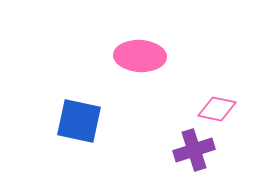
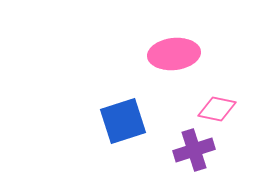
pink ellipse: moved 34 px right, 2 px up; rotated 9 degrees counterclockwise
blue square: moved 44 px right; rotated 30 degrees counterclockwise
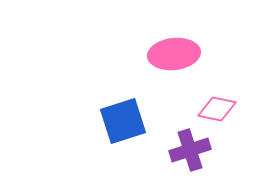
purple cross: moved 4 px left
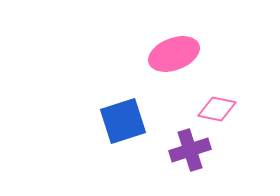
pink ellipse: rotated 15 degrees counterclockwise
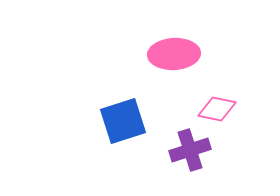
pink ellipse: rotated 18 degrees clockwise
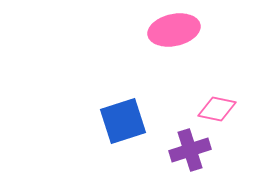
pink ellipse: moved 24 px up; rotated 9 degrees counterclockwise
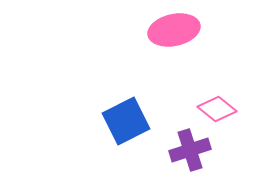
pink diamond: rotated 27 degrees clockwise
blue square: moved 3 px right; rotated 9 degrees counterclockwise
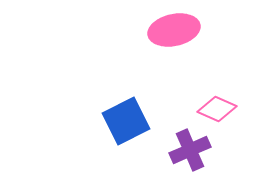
pink diamond: rotated 15 degrees counterclockwise
purple cross: rotated 6 degrees counterclockwise
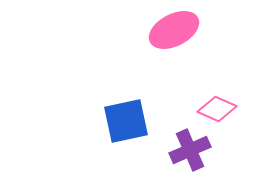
pink ellipse: rotated 15 degrees counterclockwise
blue square: rotated 15 degrees clockwise
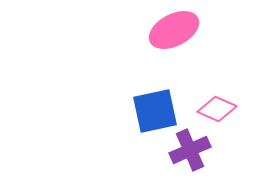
blue square: moved 29 px right, 10 px up
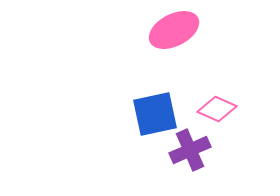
blue square: moved 3 px down
